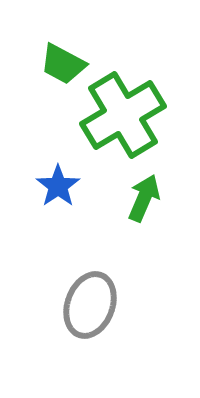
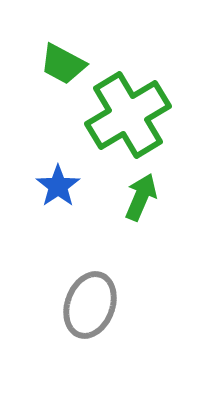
green cross: moved 5 px right
green arrow: moved 3 px left, 1 px up
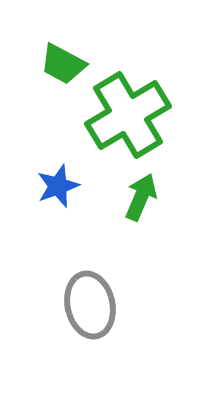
blue star: rotated 15 degrees clockwise
gray ellipse: rotated 32 degrees counterclockwise
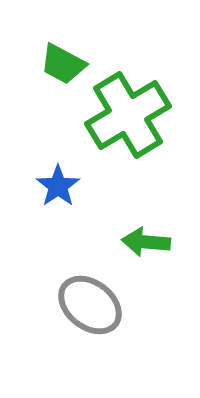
blue star: rotated 15 degrees counterclockwise
green arrow: moved 5 px right, 45 px down; rotated 108 degrees counterclockwise
gray ellipse: rotated 40 degrees counterclockwise
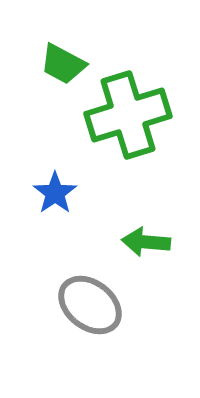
green cross: rotated 14 degrees clockwise
blue star: moved 3 px left, 7 px down
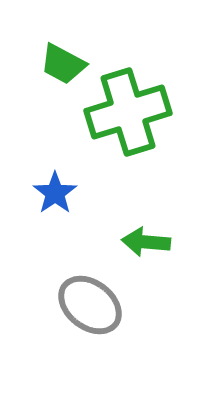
green cross: moved 3 px up
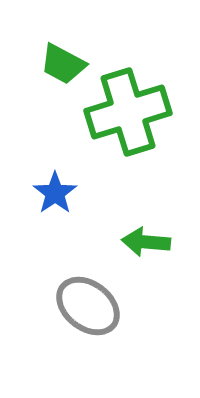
gray ellipse: moved 2 px left, 1 px down
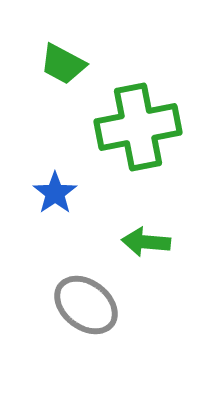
green cross: moved 10 px right, 15 px down; rotated 6 degrees clockwise
gray ellipse: moved 2 px left, 1 px up
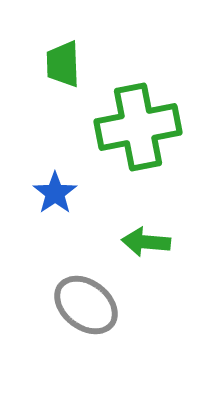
green trapezoid: rotated 60 degrees clockwise
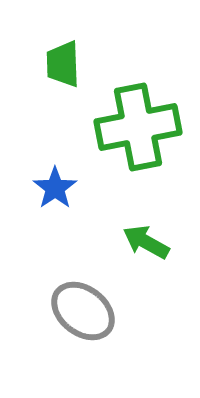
blue star: moved 5 px up
green arrow: rotated 24 degrees clockwise
gray ellipse: moved 3 px left, 6 px down
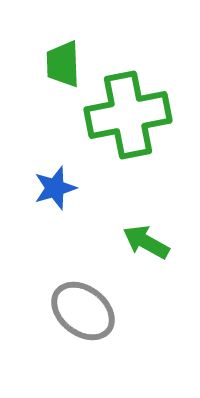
green cross: moved 10 px left, 12 px up
blue star: rotated 18 degrees clockwise
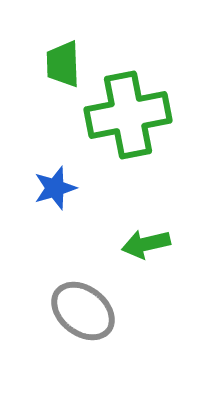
green arrow: moved 2 px down; rotated 42 degrees counterclockwise
